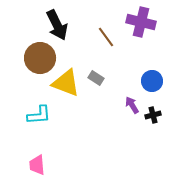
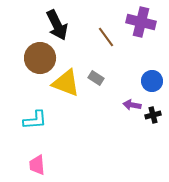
purple arrow: rotated 48 degrees counterclockwise
cyan L-shape: moved 4 px left, 5 px down
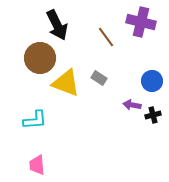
gray rectangle: moved 3 px right
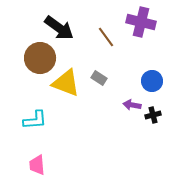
black arrow: moved 2 px right, 3 px down; rotated 28 degrees counterclockwise
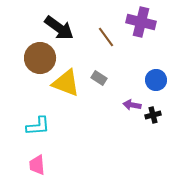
blue circle: moved 4 px right, 1 px up
cyan L-shape: moved 3 px right, 6 px down
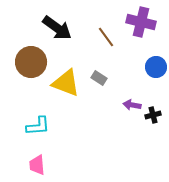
black arrow: moved 2 px left
brown circle: moved 9 px left, 4 px down
blue circle: moved 13 px up
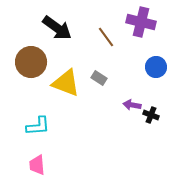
black cross: moved 2 px left; rotated 35 degrees clockwise
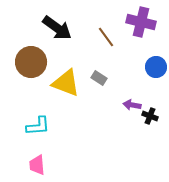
black cross: moved 1 px left, 1 px down
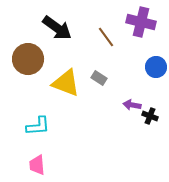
brown circle: moved 3 px left, 3 px up
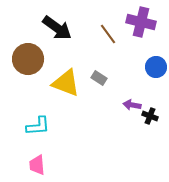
brown line: moved 2 px right, 3 px up
